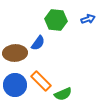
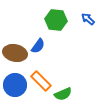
blue arrow: rotated 120 degrees counterclockwise
blue semicircle: moved 3 px down
brown ellipse: rotated 15 degrees clockwise
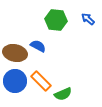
blue semicircle: rotated 98 degrees counterclockwise
blue circle: moved 4 px up
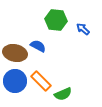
blue arrow: moved 5 px left, 10 px down
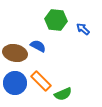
blue circle: moved 2 px down
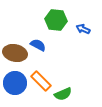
blue arrow: rotated 16 degrees counterclockwise
blue semicircle: moved 1 px up
